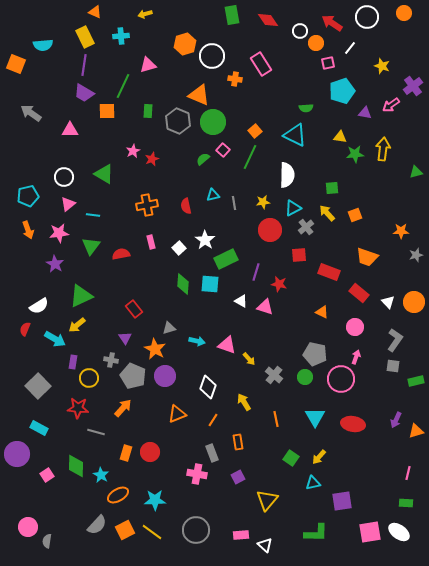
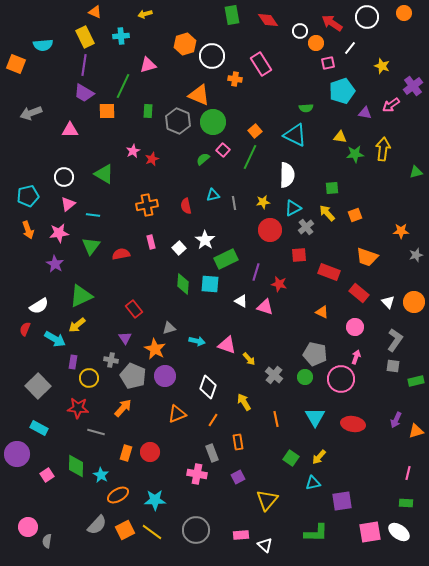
gray arrow at (31, 113): rotated 55 degrees counterclockwise
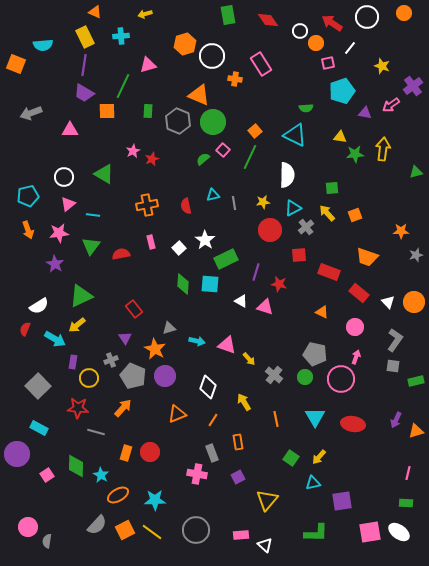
green rectangle at (232, 15): moved 4 px left
gray cross at (111, 360): rotated 32 degrees counterclockwise
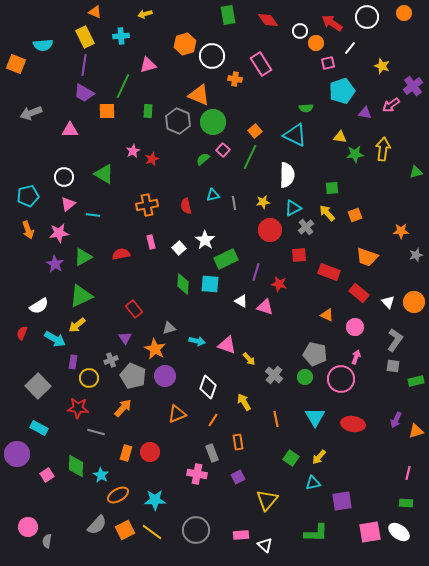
green triangle at (91, 246): moved 8 px left, 11 px down; rotated 24 degrees clockwise
orange triangle at (322, 312): moved 5 px right, 3 px down
red semicircle at (25, 329): moved 3 px left, 4 px down
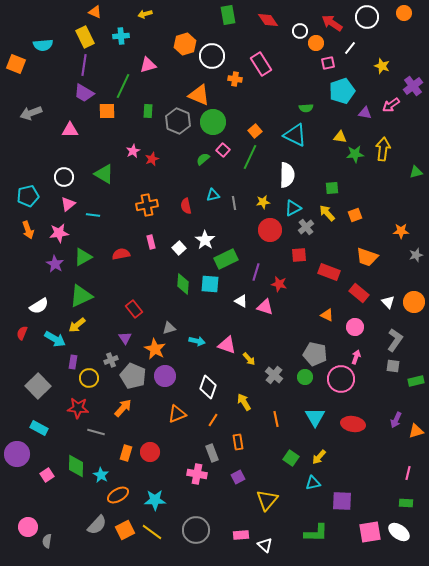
purple square at (342, 501): rotated 10 degrees clockwise
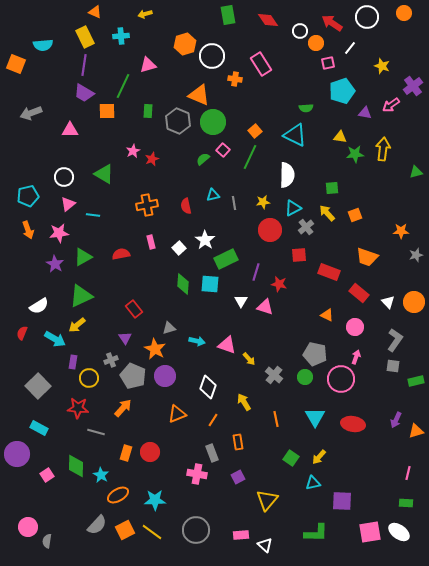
white triangle at (241, 301): rotated 32 degrees clockwise
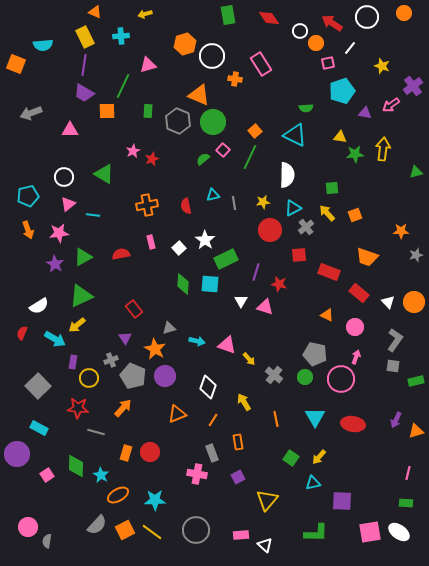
red diamond at (268, 20): moved 1 px right, 2 px up
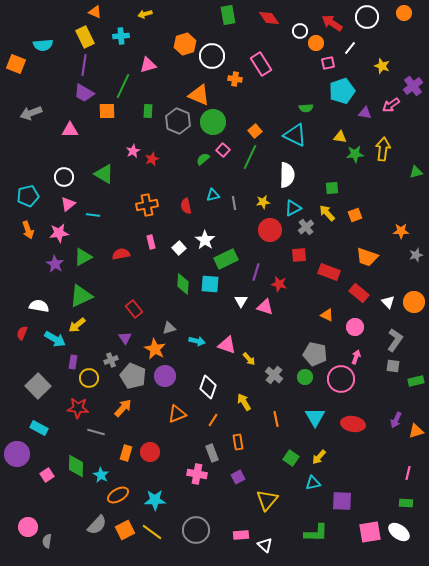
white semicircle at (39, 306): rotated 138 degrees counterclockwise
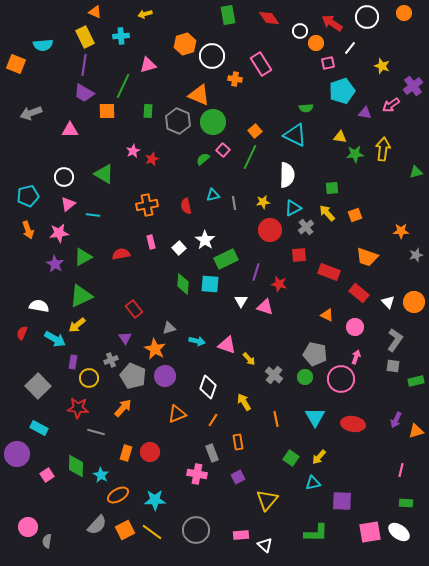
pink line at (408, 473): moved 7 px left, 3 px up
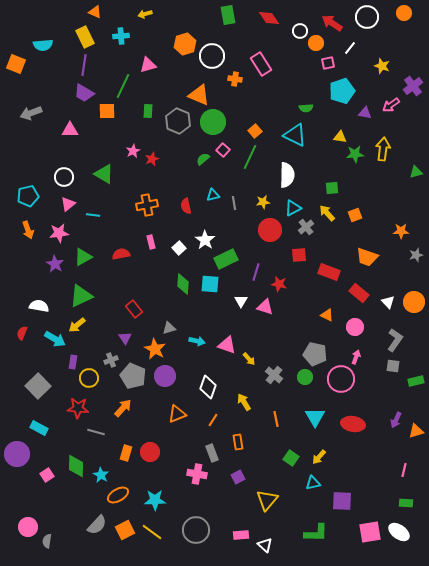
pink line at (401, 470): moved 3 px right
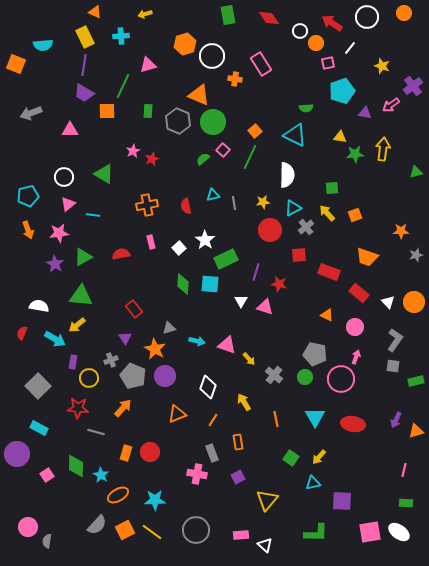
green triangle at (81, 296): rotated 30 degrees clockwise
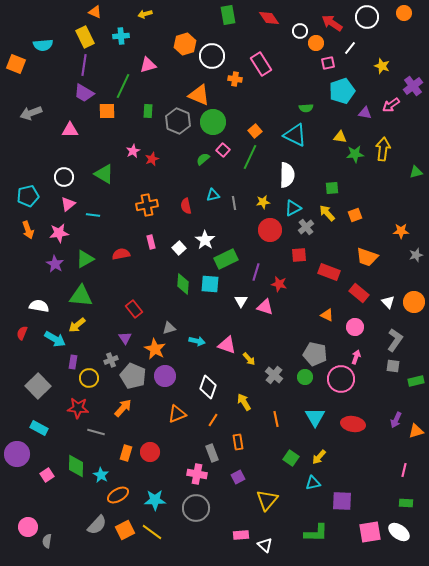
green triangle at (83, 257): moved 2 px right, 2 px down
gray circle at (196, 530): moved 22 px up
